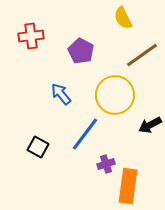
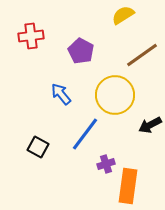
yellow semicircle: moved 3 px up; rotated 85 degrees clockwise
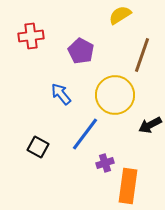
yellow semicircle: moved 3 px left
brown line: rotated 36 degrees counterclockwise
purple cross: moved 1 px left, 1 px up
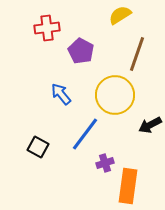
red cross: moved 16 px right, 8 px up
brown line: moved 5 px left, 1 px up
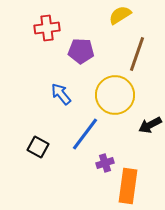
purple pentagon: rotated 25 degrees counterclockwise
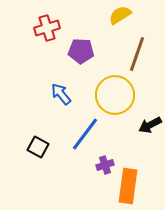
red cross: rotated 10 degrees counterclockwise
purple cross: moved 2 px down
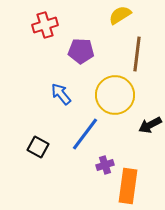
red cross: moved 2 px left, 3 px up
brown line: rotated 12 degrees counterclockwise
